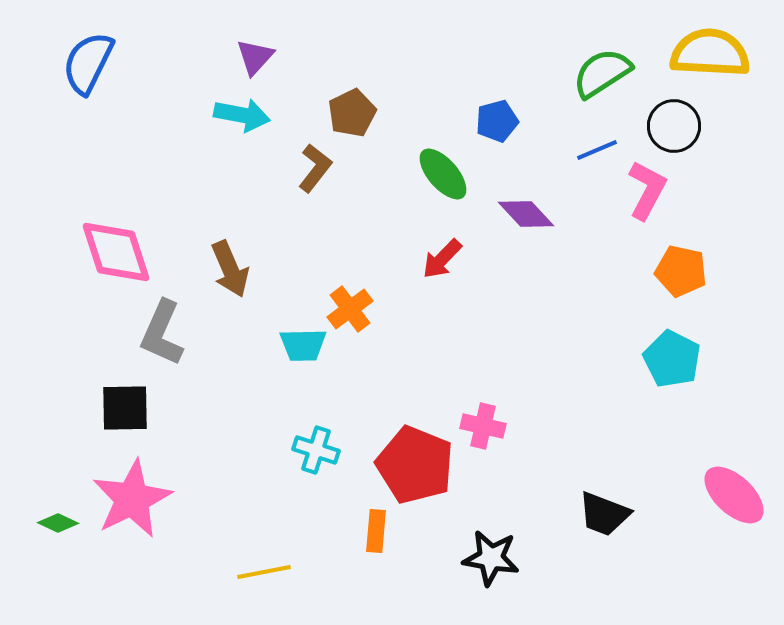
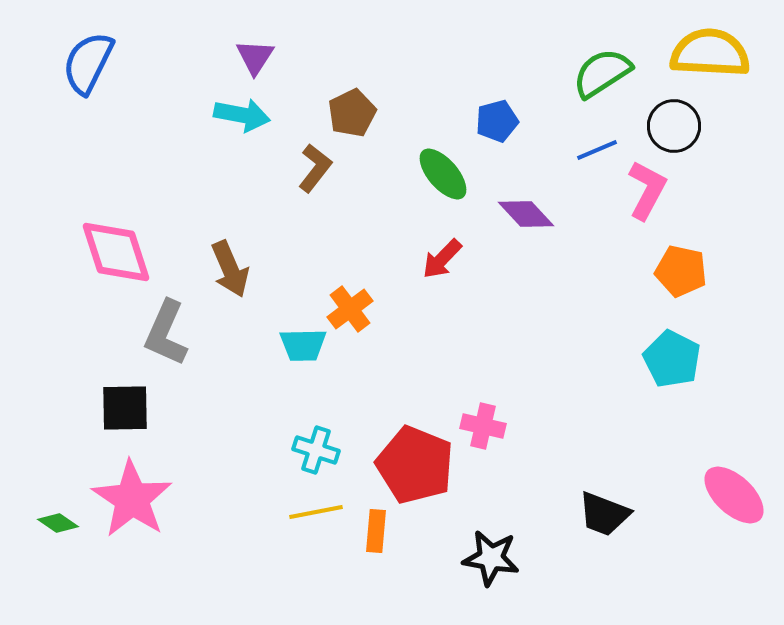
purple triangle: rotated 9 degrees counterclockwise
gray L-shape: moved 4 px right
pink star: rotated 12 degrees counterclockwise
green diamond: rotated 9 degrees clockwise
yellow line: moved 52 px right, 60 px up
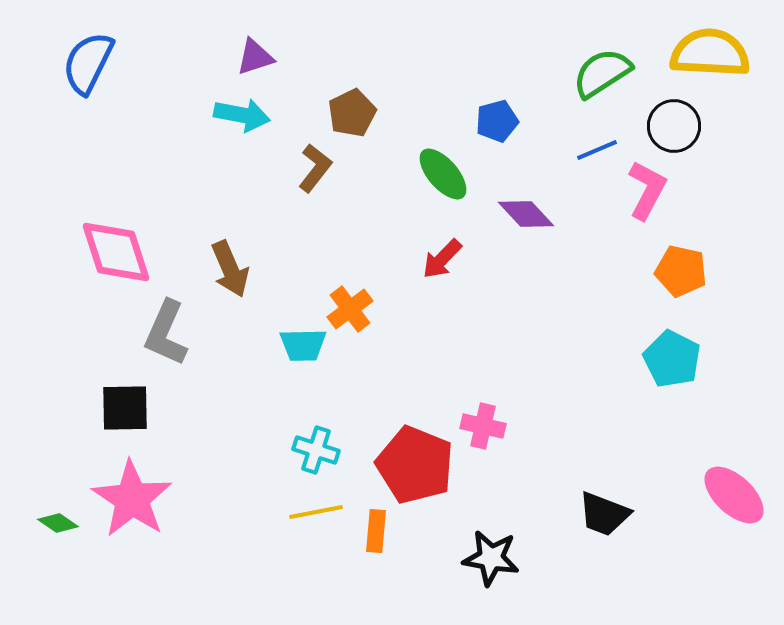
purple triangle: rotated 39 degrees clockwise
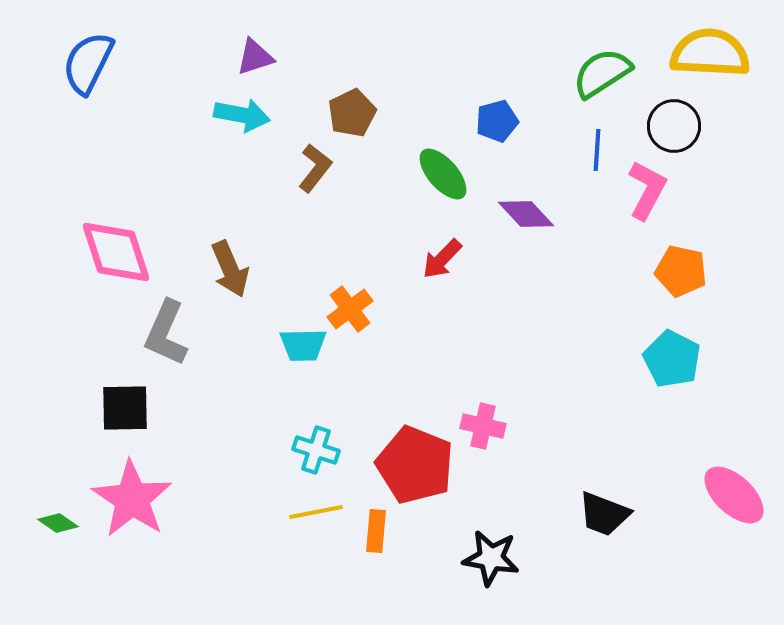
blue line: rotated 63 degrees counterclockwise
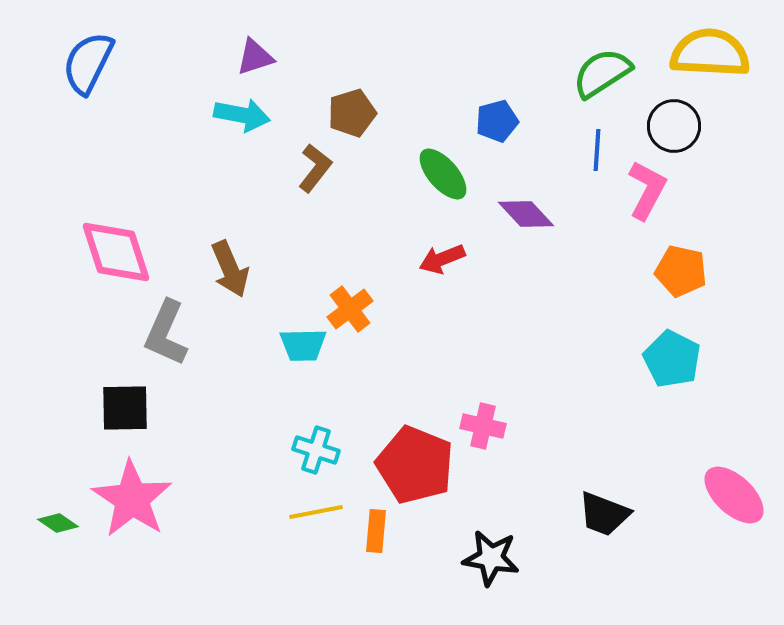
brown pentagon: rotated 9 degrees clockwise
red arrow: rotated 24 degrees clockwise
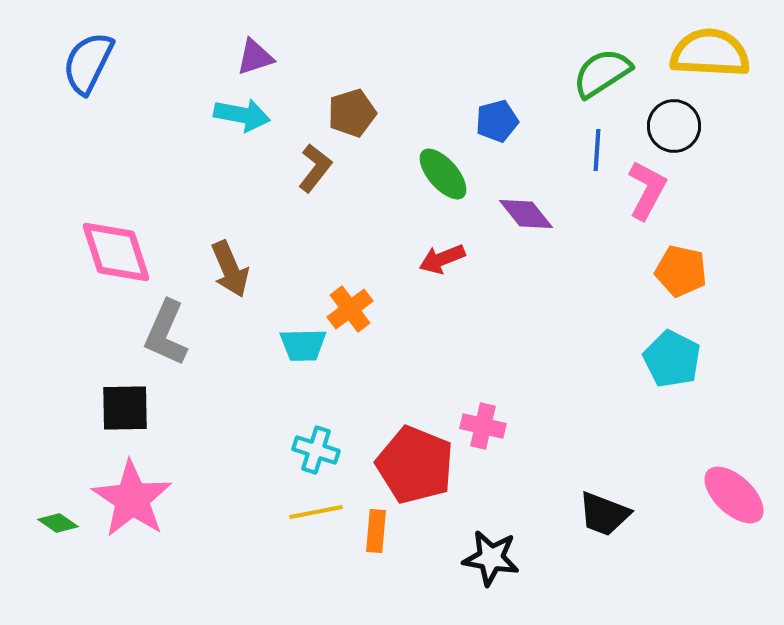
purple diamond: rotated 4 degrees clockwise
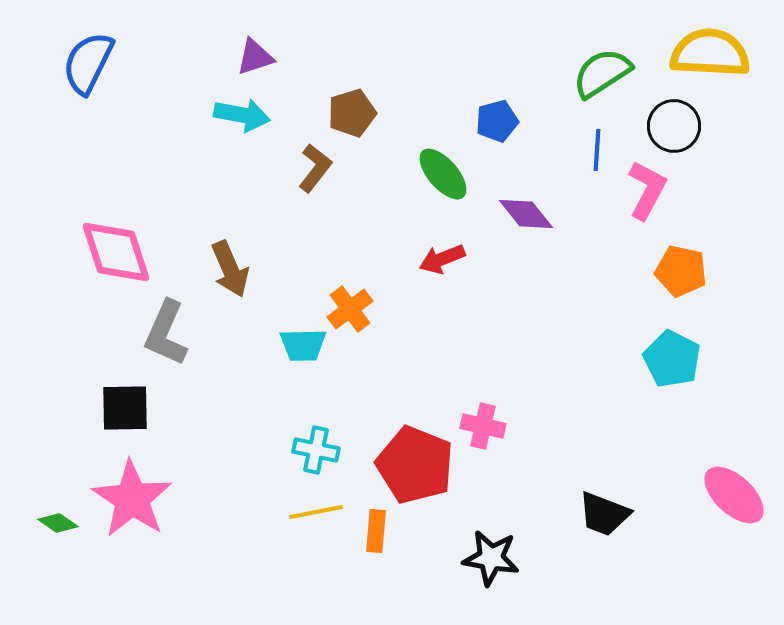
cyan cross: rotated 6 degrees counterclockwise
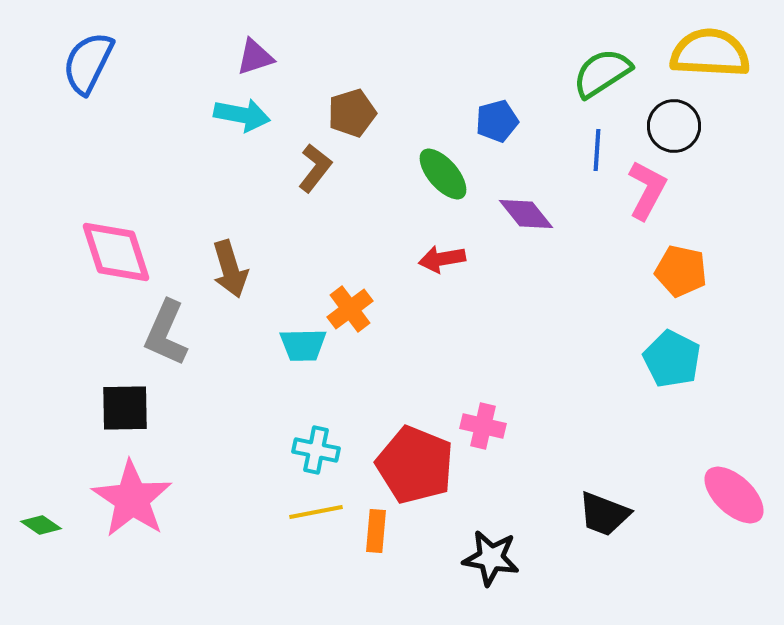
red arrow: rotated 12 degrees clockwise
brown arrow: rotated 6 degrees clockwise
green diamond: moved 17 px left, 2 px down
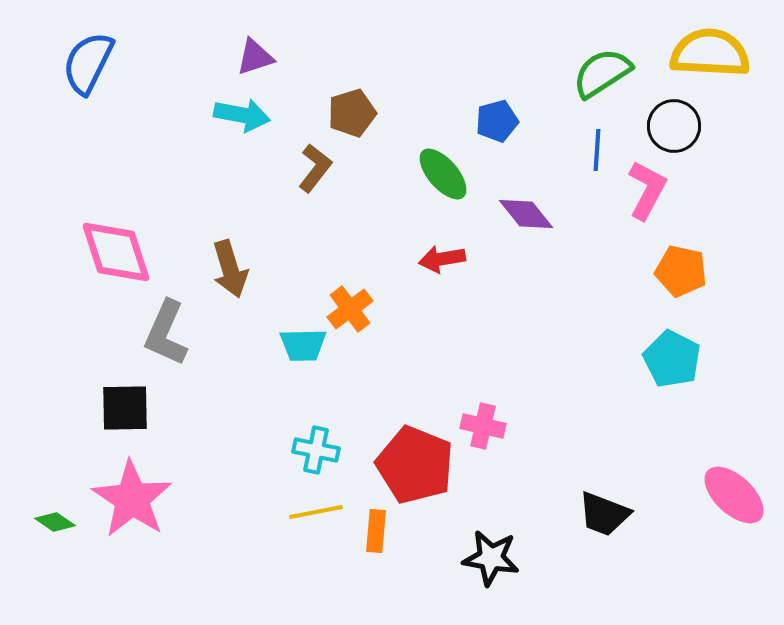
green diamond: moved 14 px right, 3 px up
